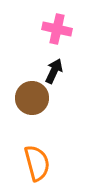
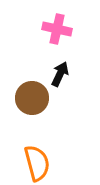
black arrow: moved 6 px right, 3 px down
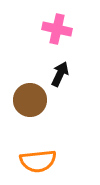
brown circle: moved 2 px left, 2 px down
orange semicircle: moved 1 px right, 2 px up; rotated 99 degrees clockwise
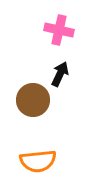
pink cross: moved 2 px right, 1 px down
brown circle: moved 3 px right
